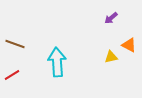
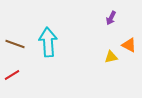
purple arrow: rotated 24 degrees counterclockwise
cyan arrow: moved 9 px left, 20 px up
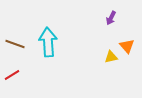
orange triangle: moved 2 px left, 1 px down; rotated 21 degrees clockwise
